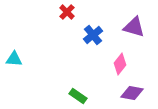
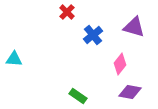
purple diamond: moved 2 px left, 1 px up
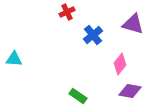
red cross: rotated 21 degrees clockwise
purple triangle: moved 1 px left, 3 px up
purple diamond: moved 1 px up
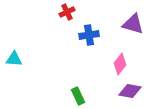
blue cross: moved 4 px left; rotated 30 degrees clockwise
green rectangle: rotated 30 degrees clockwise
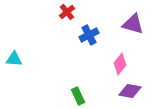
red cross: rotated 14 degrees counterclockwise
blue cross: rotated 18 degrees counterclockwise
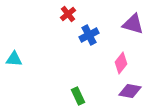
red cross: moved 1 px right, 2 px down
pink diamond: moved 1 px right, 1 px up
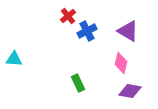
red cross: moved 2 px down
purple triangle: moved 5 px left, 7 px down; rotated 15 degrees clockwise
blue cross: moved 2 px left, 4 px up
pink diamond: rotated 25 degrees counterclockwise
green rectangle: moved 13 px up
